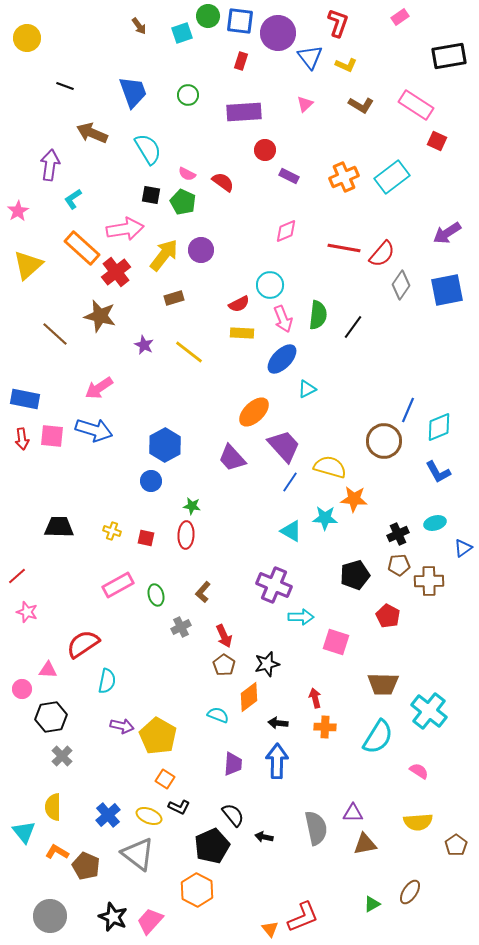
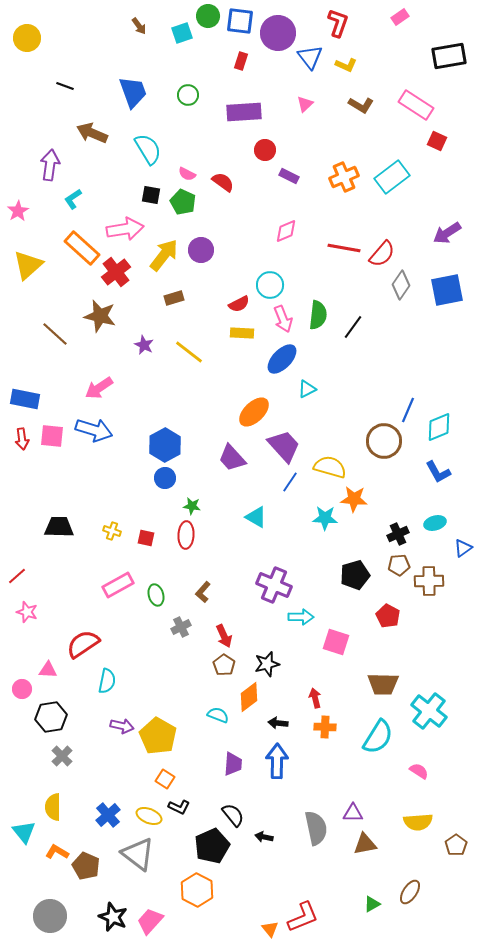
blue circle at (151, 481): moved 14 px right, 3 px up
cyan triangle at (291, 531): moved 35 px left, 14 px up
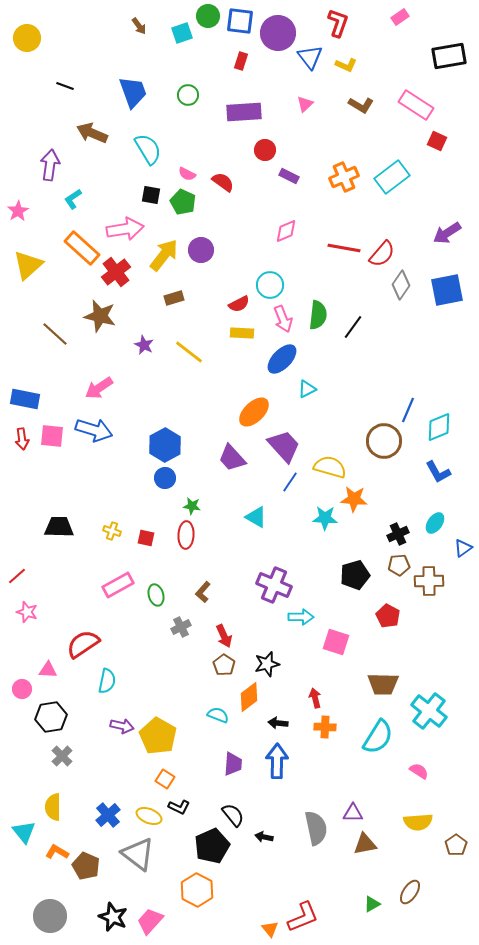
cyan ellipse at (435, 523): rotated 40 degrees counterclockwise
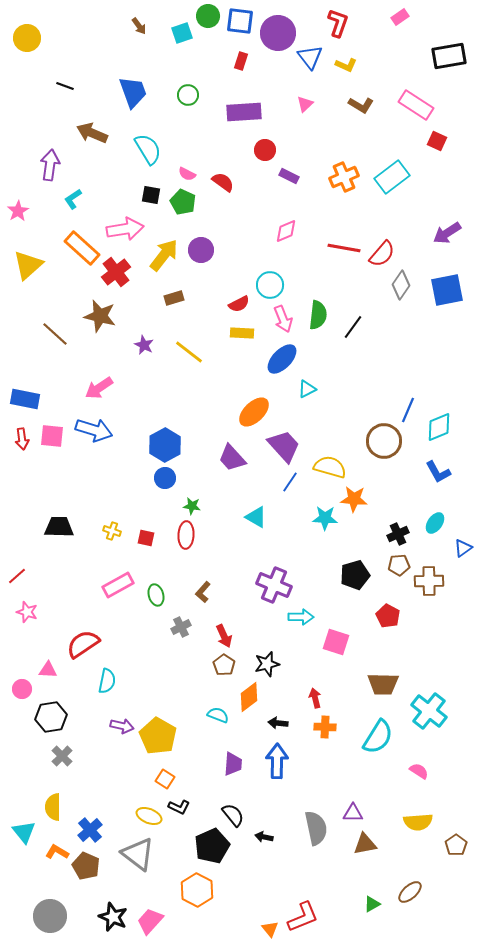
blue cross at (108, 815): moved 18 px left, 15 px down
brown ellipse at (410, 892): rotated 15 degrees clockwise
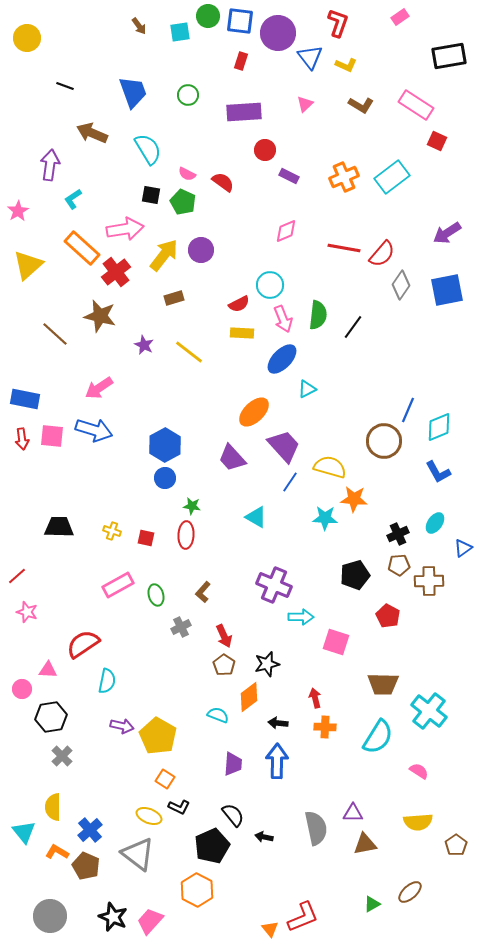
cyan square at (182, 33): moved 2 px left, 1 px up; rotated 10 degrees clockwise
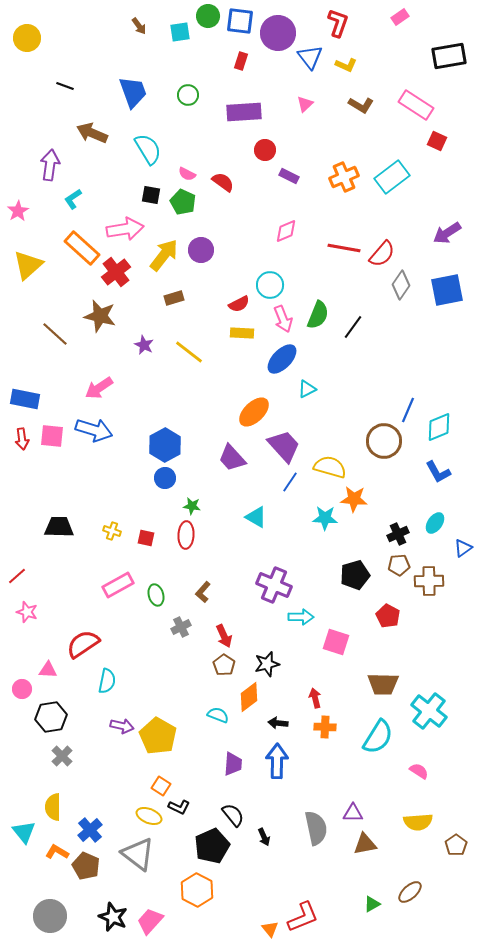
green semicircle at (318, 315): rotated 16 degrees clockwise
orange square at (165, 779): moved 4 px left, 7 px down
black arrow at (264, 837): rotated 126 degrees counterclockwise
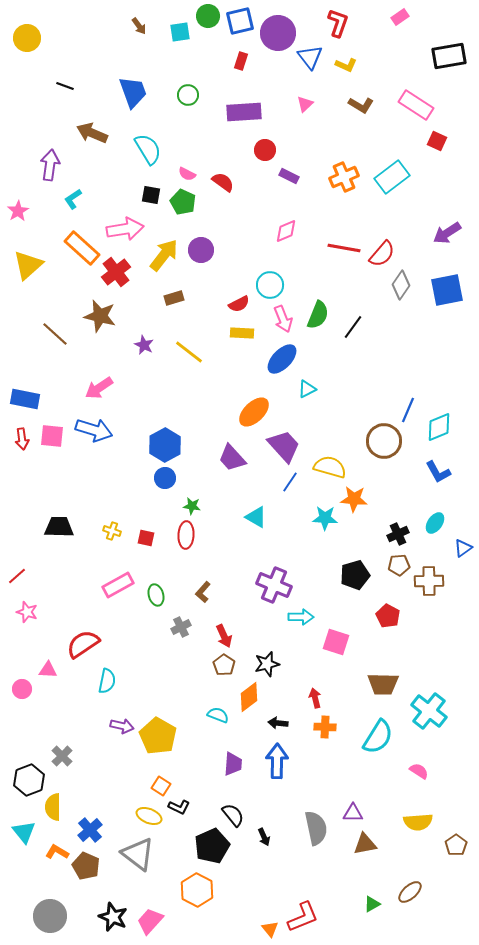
blue square at (240, 21): rotated 20 degrees counterclockwise
black hexagon at (51, 717): moved 22 px left, 63 px down; rotated 12 degrees counterclockwise
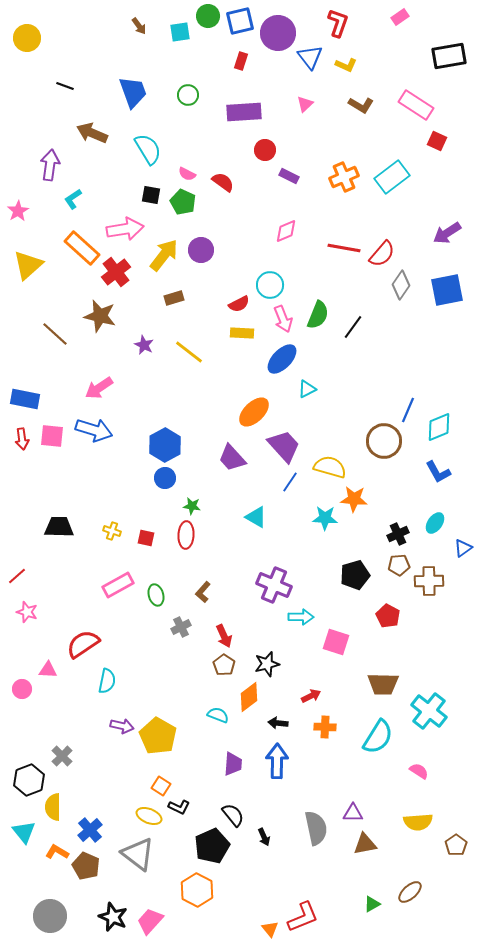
red arrow at (315, 698): moved 4 px left, 2 px up; rotated 78 degrees clockwise
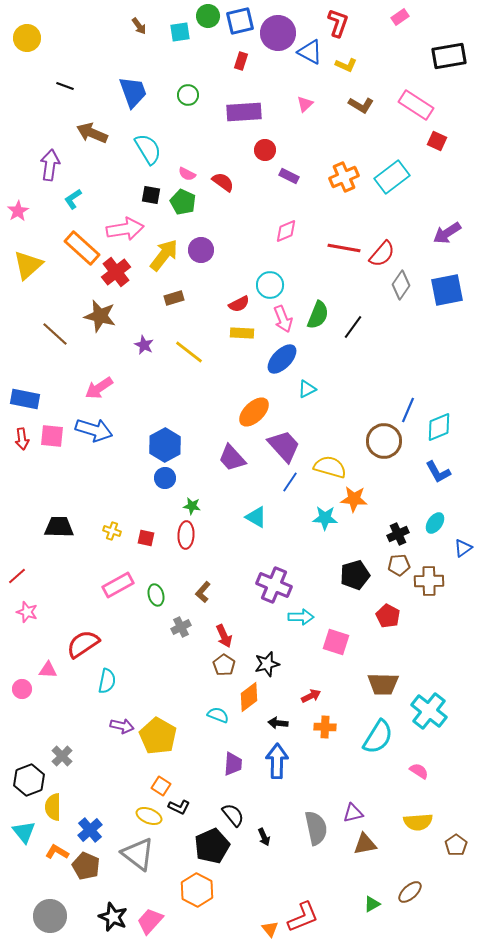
blue triangle at (310, 57): moved 5 px up; rotated 24 degrees counterclockwise
purple triangle at (353, 813): rotated 15 degrees counterclockwise
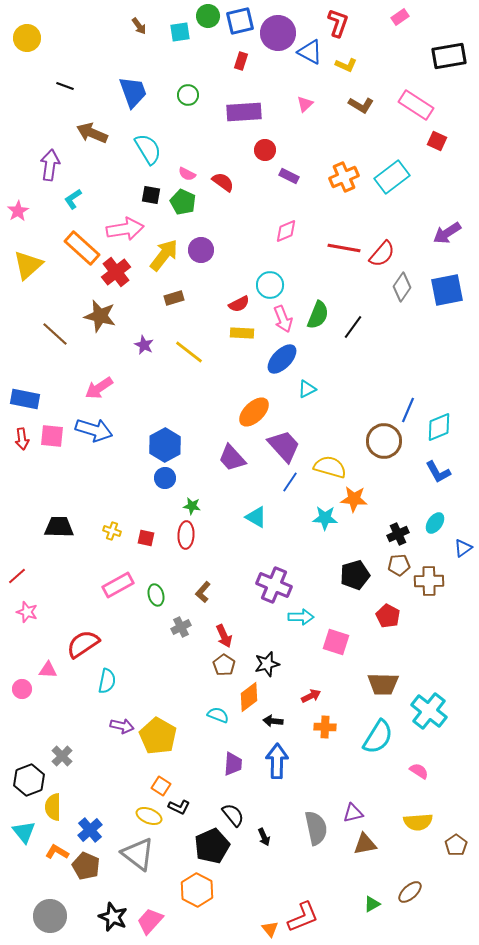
gray diamond at (401, 285): moved 1 px right, 2 px down
black arrow at (278, 723): moved 5 px left, 2 px up
